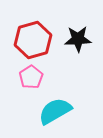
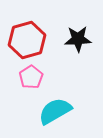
red hexagon: moved 6 px left
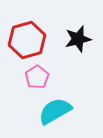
black star: rotated 12 degrees counterclockwise
pink pentagon: moved 6 px right
